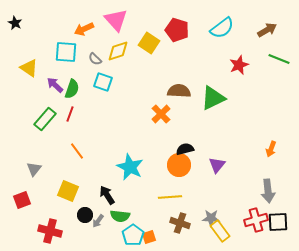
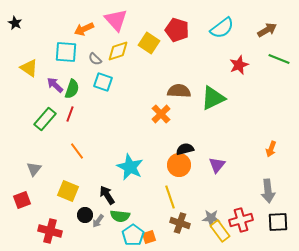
yellow line at (170, 197): rotated 75 degrees clockwise
red cross at (256, 220): moved 15 px left
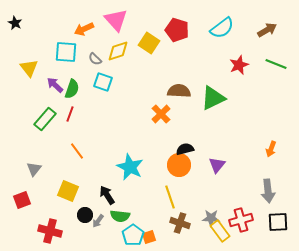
green line at (279, 59): moved 3 px left, 5 px down
yellow triangle at (29, 68): rotated 18 degrees clockwise
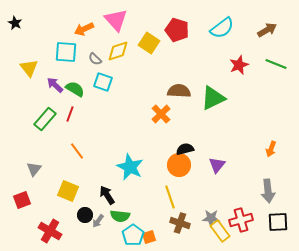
green semicircle at (72, 89): moved 3 px right; rotated 78 degrees counterclockwise
red cross at (50, 231): rotated 15 degrees clockwise
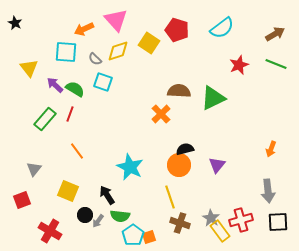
brown arrow at (267, 30): moved 8 px right, 4 px down
gray star at (211, 218): rotated 30 degrees clockwise
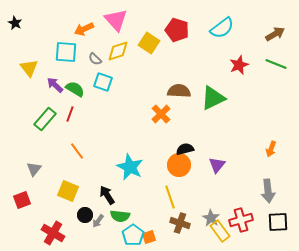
red cross at (50, 231): moved 3 px right, 2 px down
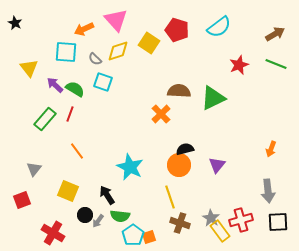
cyan semicircle at (222, 28): moved 3 px left, 1 px up
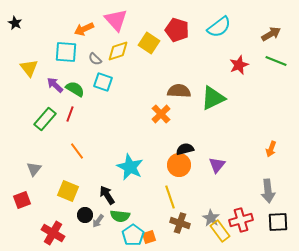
brown arrow at (275, 34): moved 4 px left
green line at (276, 64): moved 3 px up
